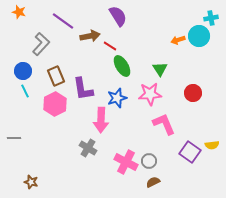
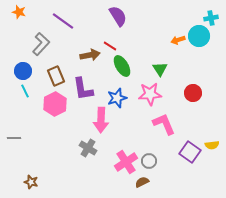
brown arrow: moved 19 px down
pink cross: rotated 30 degrees clockwise
brown semicircle: moved 11 px left
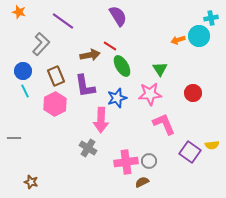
purple L-shape: moved 2 px right, 3 px up
pink cross: rotated 25 degrees clockwise
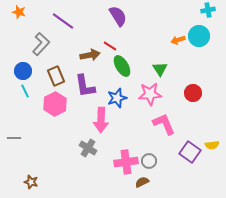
cyan cross: moved 3 px left, 8 px up
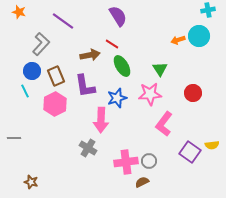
red line: moved 2 px right, 2 px up
blue circle: moved 9 px right
pink L-shape: rotated 120 degrees counterclockwise
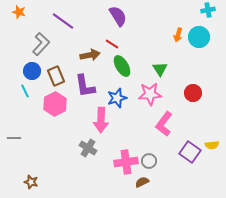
cyan circle: moved 1 px down
orange arrow: moved 5 px up; rotated 56 degrees counterclockwise
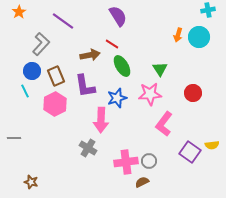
orange star: rotated 24 degrees clockwise
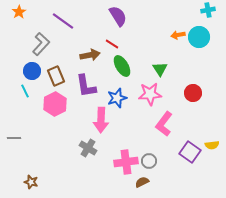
orange arrow: rotated 64 degrees clockwise
purple L-shape: moved 1 px right
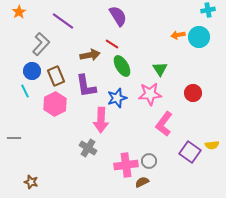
pink cross: moved 3 px down
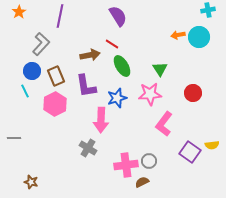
purple line: moved 3 px left, 5 px up; rotated 65 degrees clockwise
